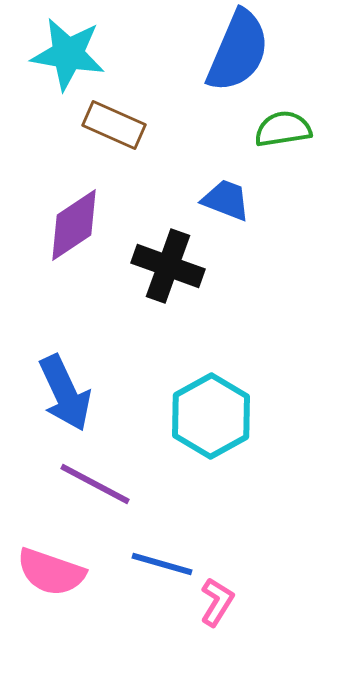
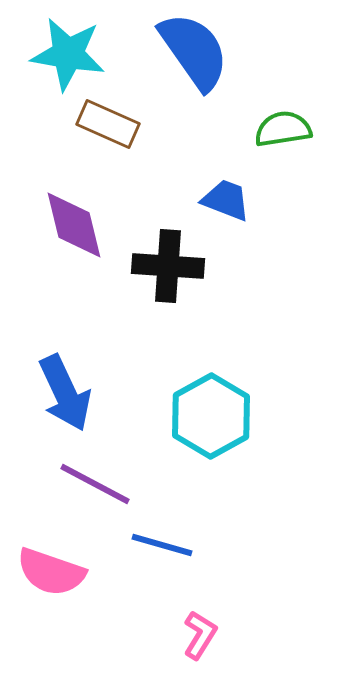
blue semicircle: moved 44 px left; rotated 58 degrees counterclockwise
brown rectangle: moved 6 px left, 1 px up
purple diamond: rotated 70 degrees counterclockwise
black cross: rotated 16 degrees counterclockwise
blue line: moved 19 px up
pink L-shape: moved 17 px left, 33 px down
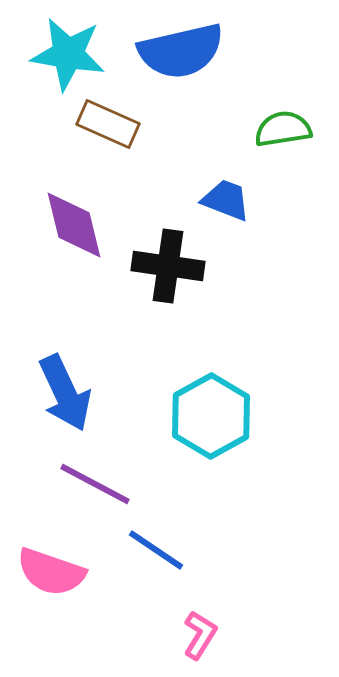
blue semicircle: moved 13 px left; rotated 112 degrees clockwise
black cross: rotated 4 degrees clockwise
blue line: moved 6 px left, 5 px down; rotated 18 degrees clockwise
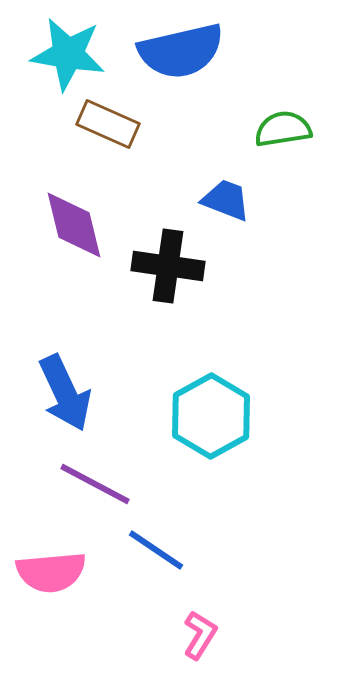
pink semicircle: rotated 24 degrees counterclockwise
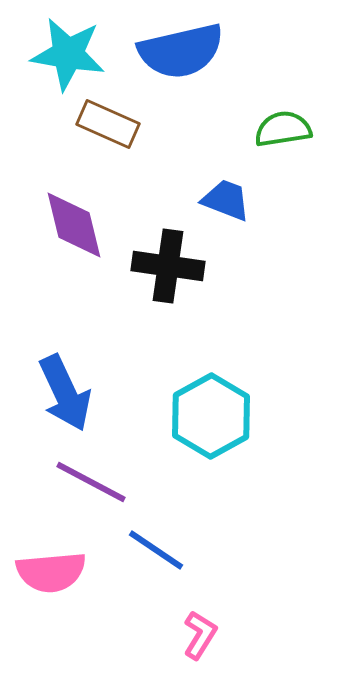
purple line: moved 4 px left, 2 px up
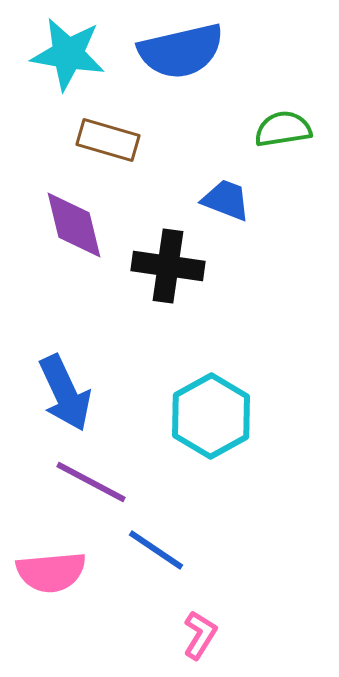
brown rectangle: moved 16 px down; rotated 8 degrees counterclockwise
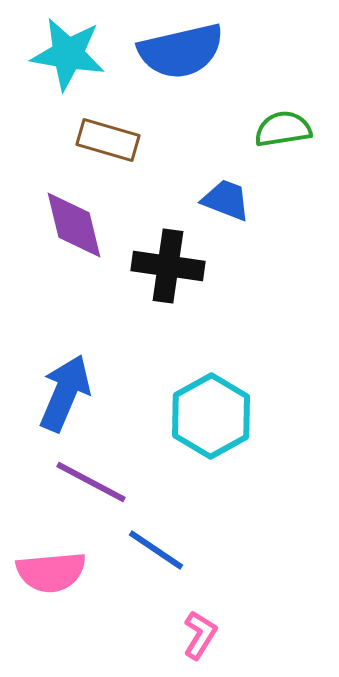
blue arrow: rotated 132 degrees counterclockwise
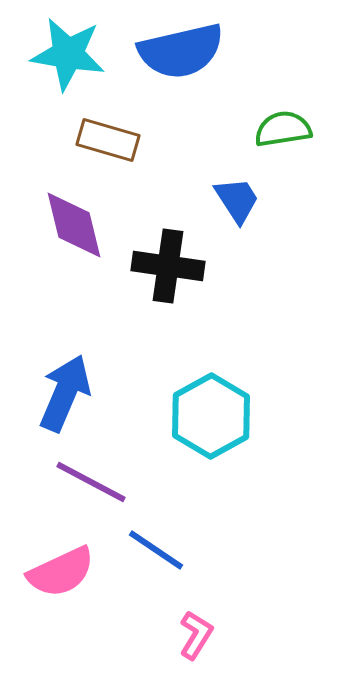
blue trapezoid: moved 11 px right; rotated 36 degrees clockwise
pink semicircle: moved 10 px right; rotated 20 degrees counterclockwise
pink L-shape: moved 4 px left
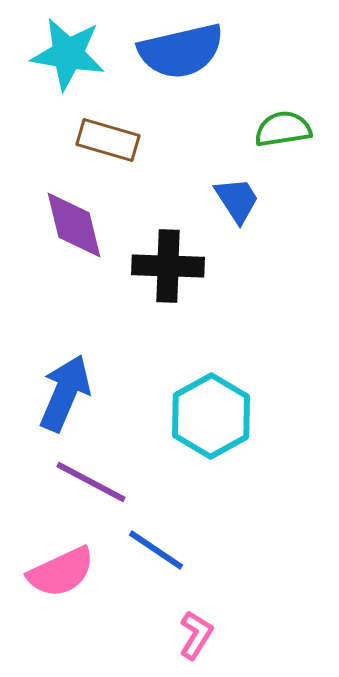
black cross: rotated 6 degrees counterclockwise
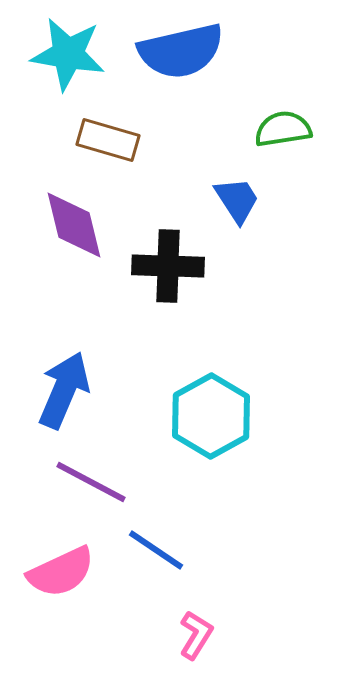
blue arrow: moved 1 px left, 3 px up
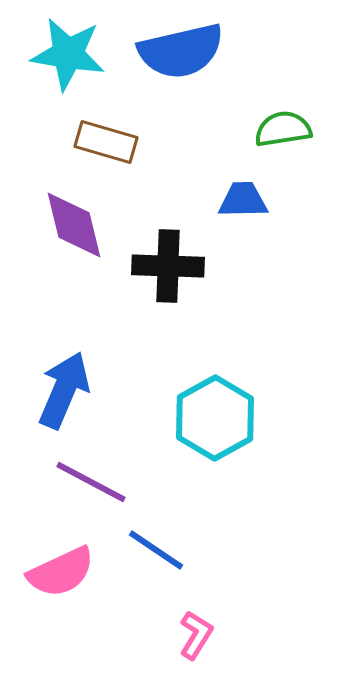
brown rectangle: moved 2 px left, 2 px down
blue trapezoid: moved 6 px right; rotated 58 degrees counterclockwise
cyan hexagon: moved 4 px right, 2 px down
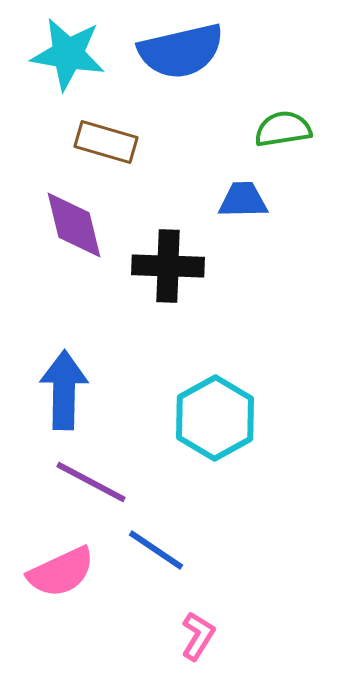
blue arrow: rotated 22 degrees counterclockwise
pink L-shape: moved 2 px right, 1 px down
